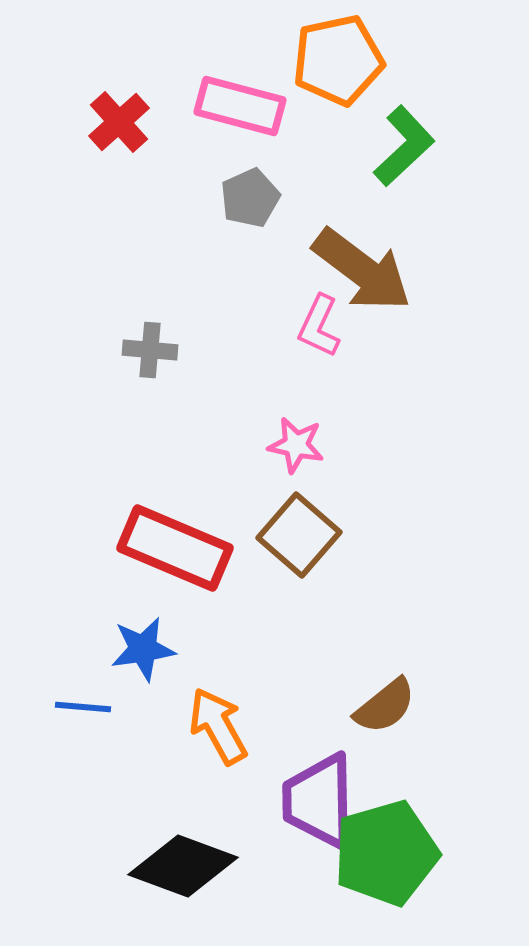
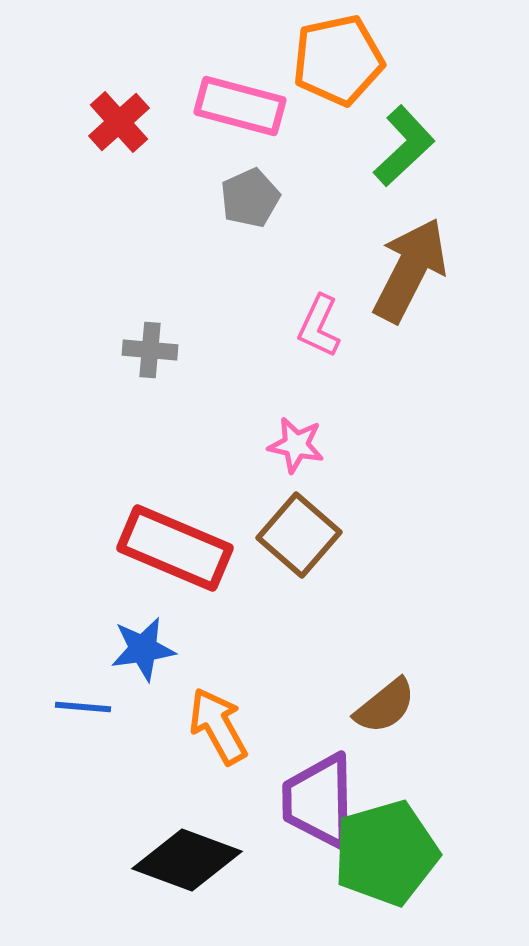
brown arrow: moved 48 px right; rotated 100 degrees counterclockwise
black diamond: moved 4 px right, 6 px up
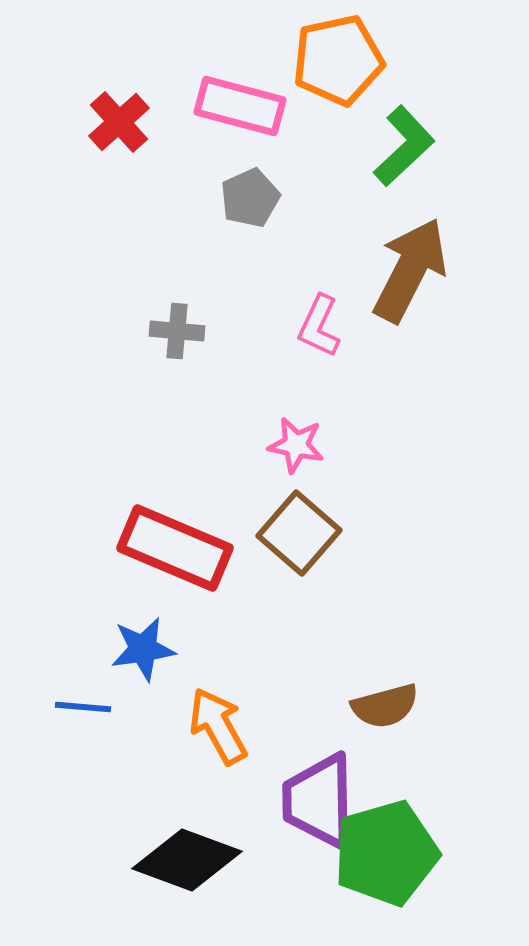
gray cross: moved 27 px right, 19 px up
brown square: moved 2 px up
brown semicircle: rotated 24 degrees clockwise
